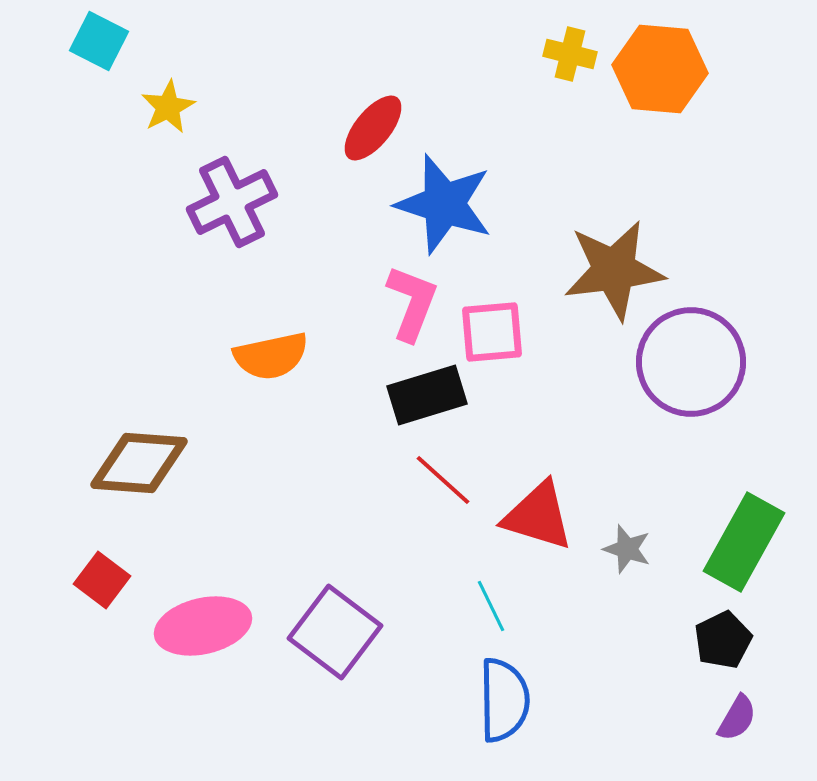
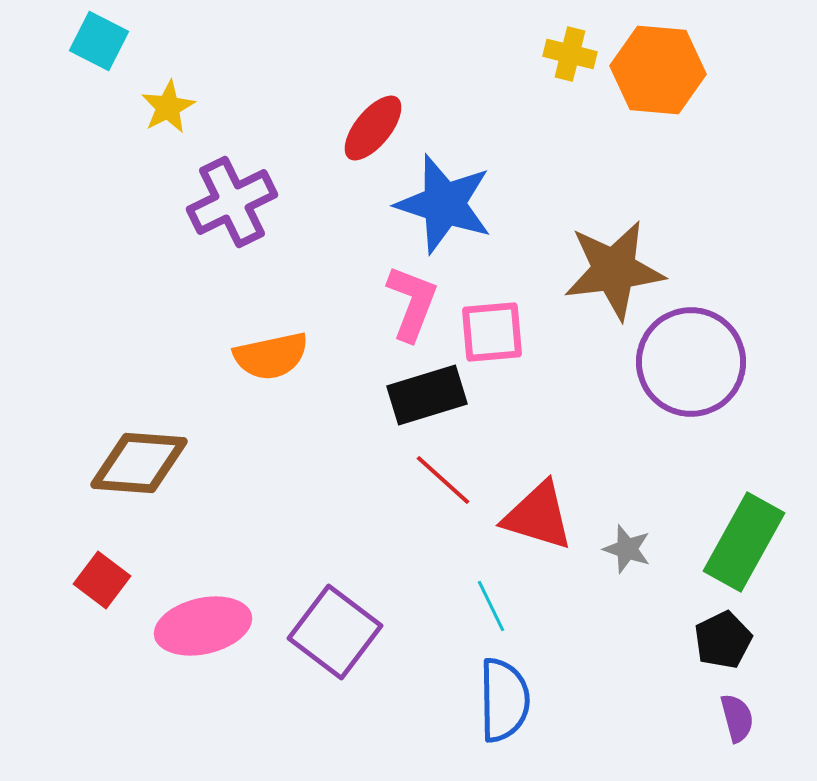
orange hexagon: moved 2 px left, 1 px down
purple semicircle: rotated 45 degrees counterclockwise
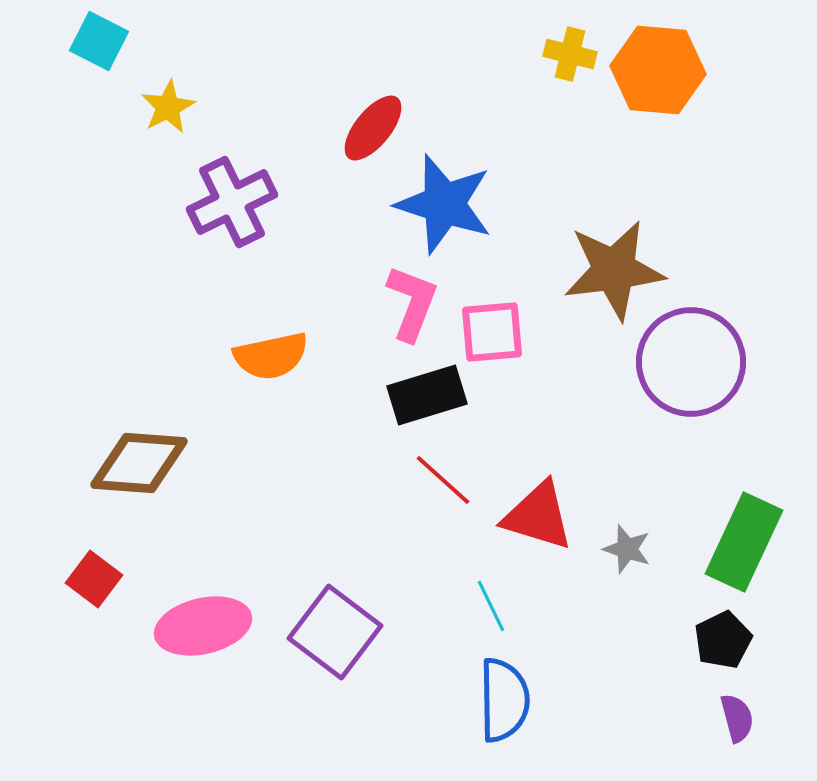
green rectangle: rotated 4 degrees counterclockwise
red square: moved 8 px left, 1 px up
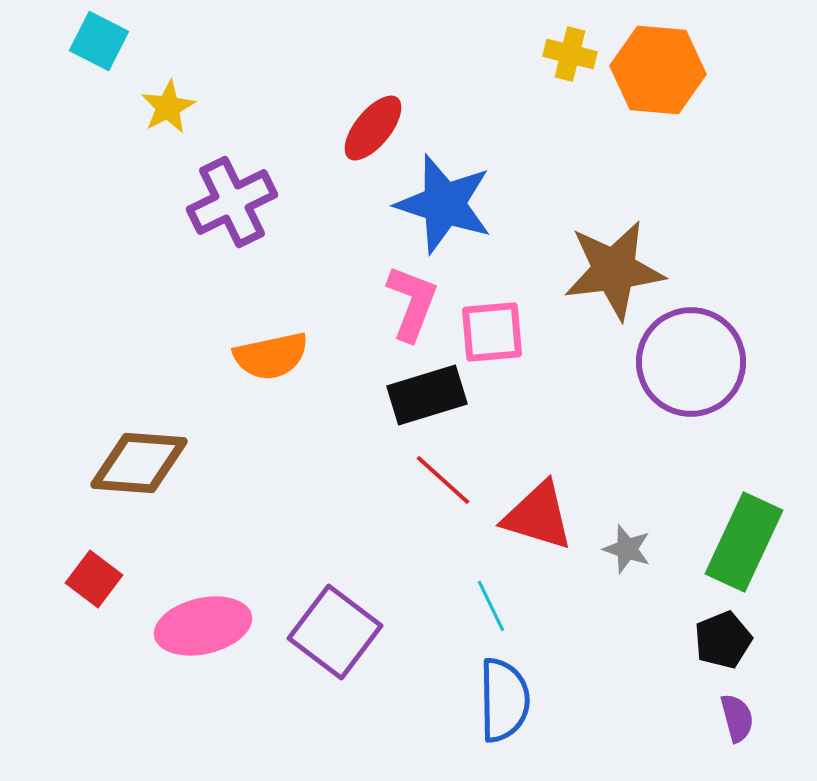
black pentagon: rotated 4 degrees clockwise
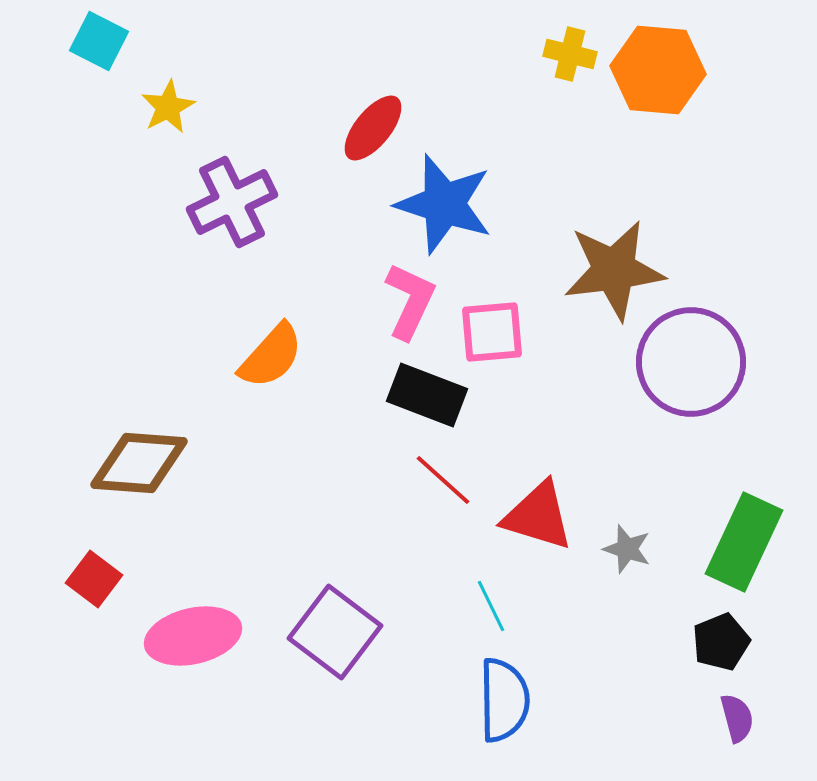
pink L-shape: moved 2 px left, 2 px up; rotated 4 degrees clockwise
orange semicircle: rotated 36 degrees counterclockwise
black rectangle: rotated 38 degrees clockwise
pink ellipse: moved 10 px left, 10 px down
black pentagon: moved 2 px left, 2 px down
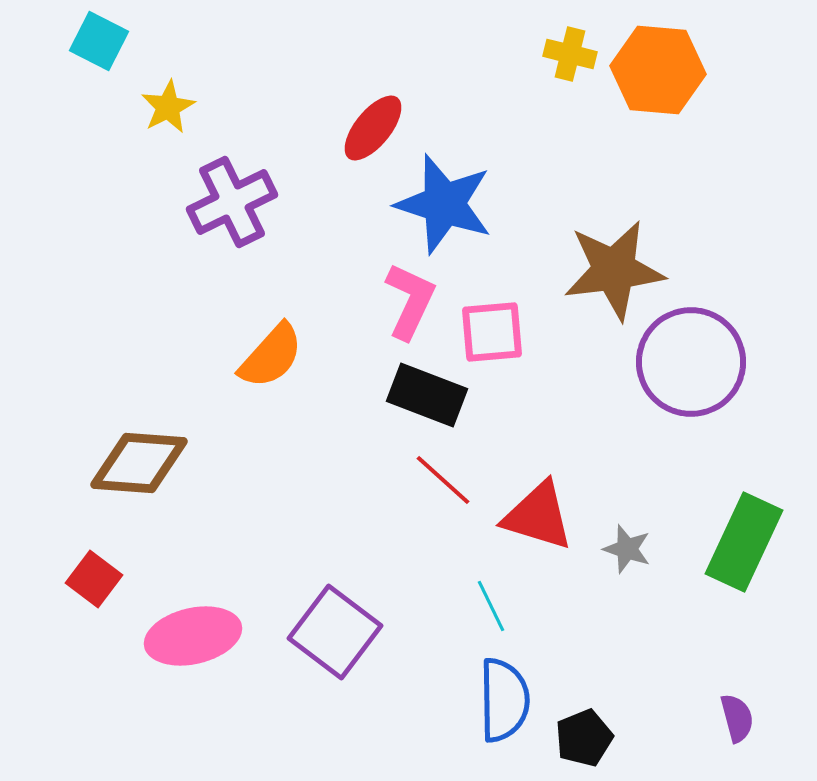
black pentagon: moved 137 px left, 96 px down
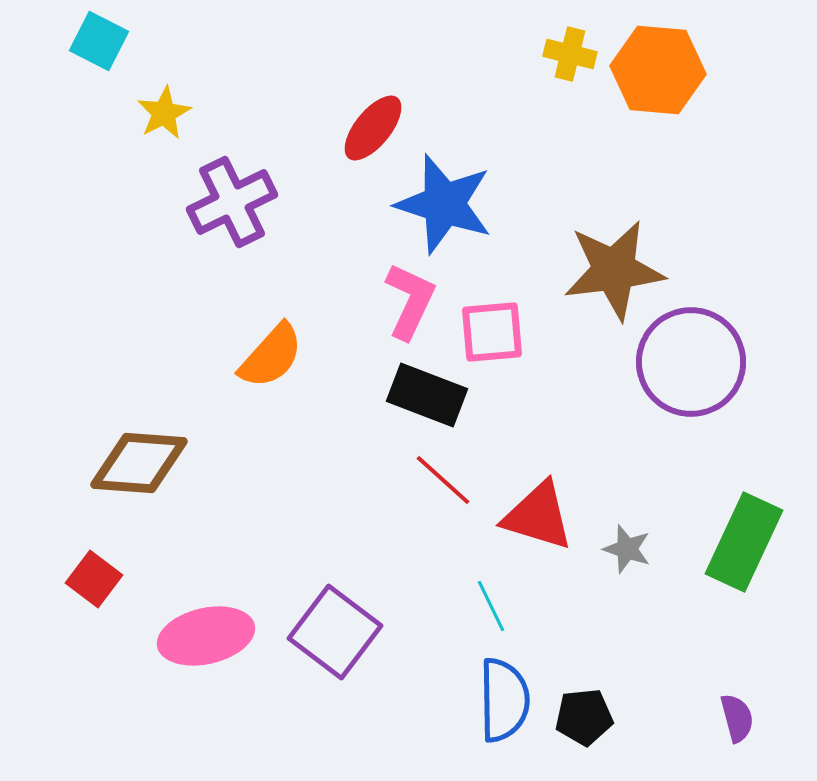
yellow star: moved 4 px left, 6 px down
pink ellipse: moved 13 px right
black pentagon: moved 21 px up; rotated 16 degrees clockwise
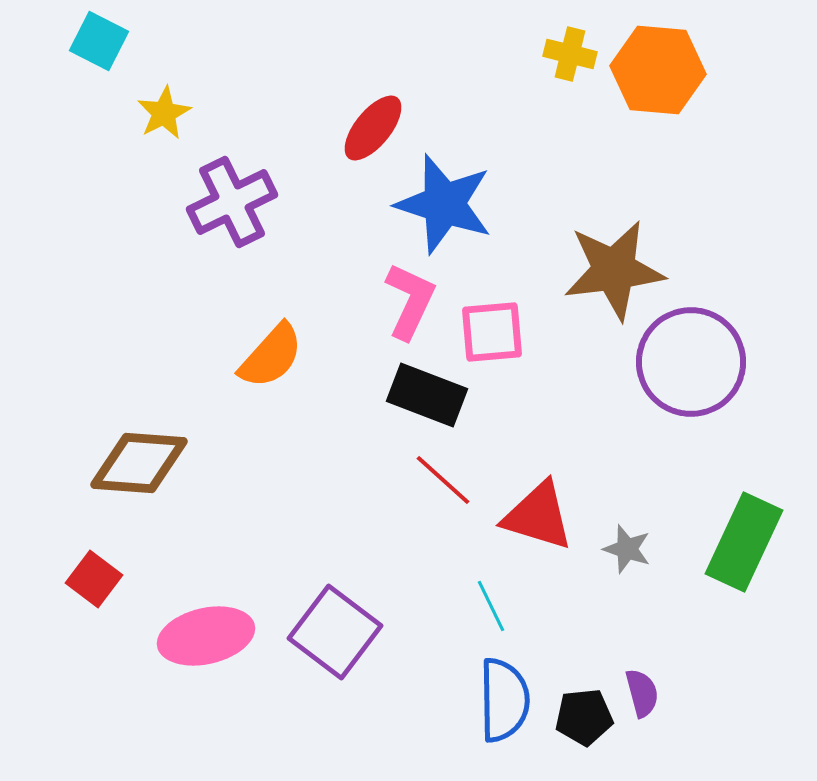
purple semicircle: moved 95 px left, 25 px up
